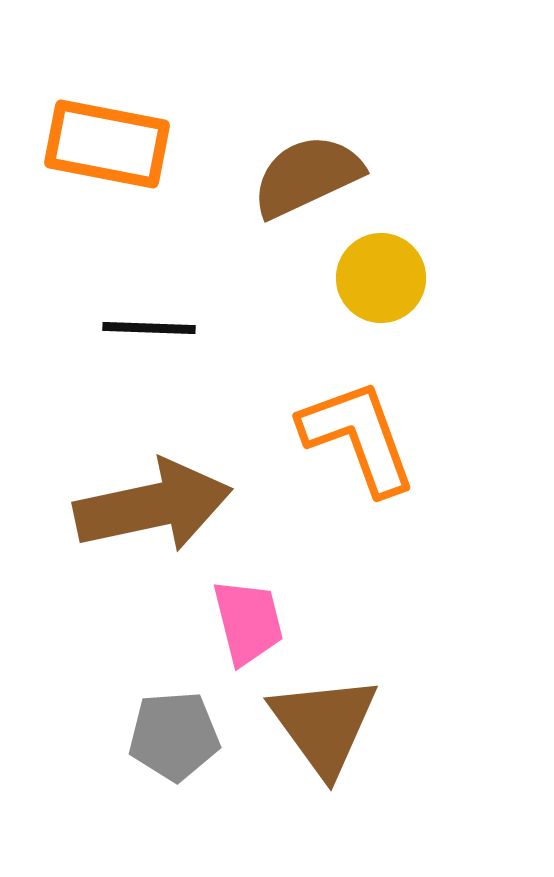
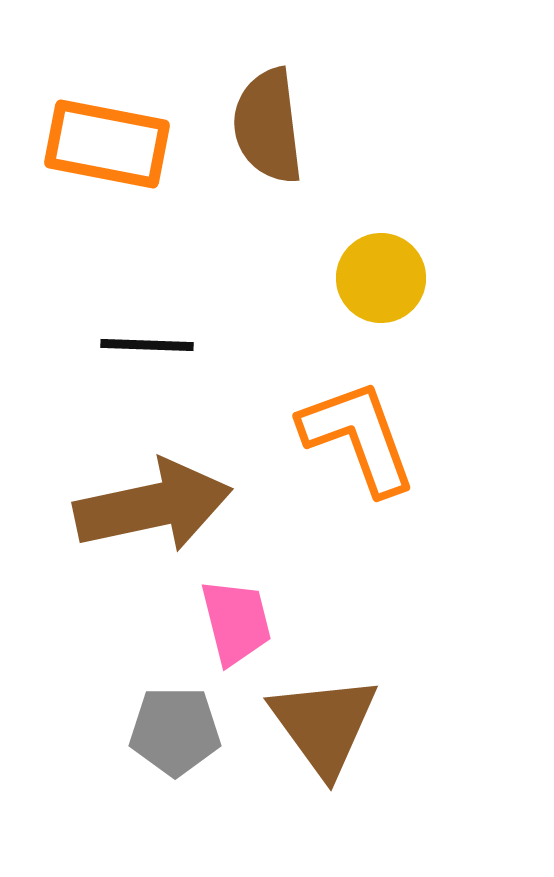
brown semicircle: moved 39 px left, 50 px up; rotated 72 degrees counterclockwise
black line: moved 2 px left, 17 px down
pink trapezoid: moved 12 px left
gray pentagon: moved 1 px right, 5 px up; rotated 4 degrees clockwise
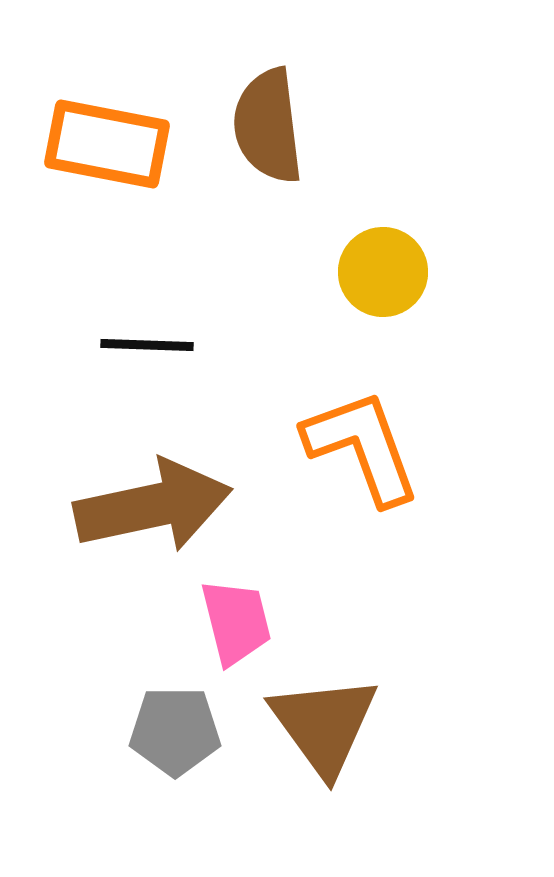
yellow circle: moved 2 px right, 6 px up
orange L-shape: moved 4 px right, 10 px down
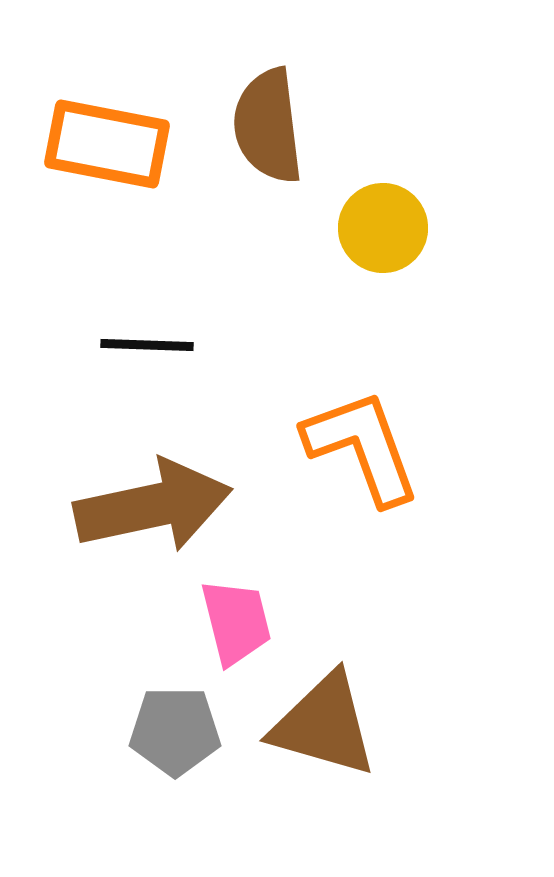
yellow circle: moved 44 px up
brown triangle: rotated 38 degrees counterclockwise
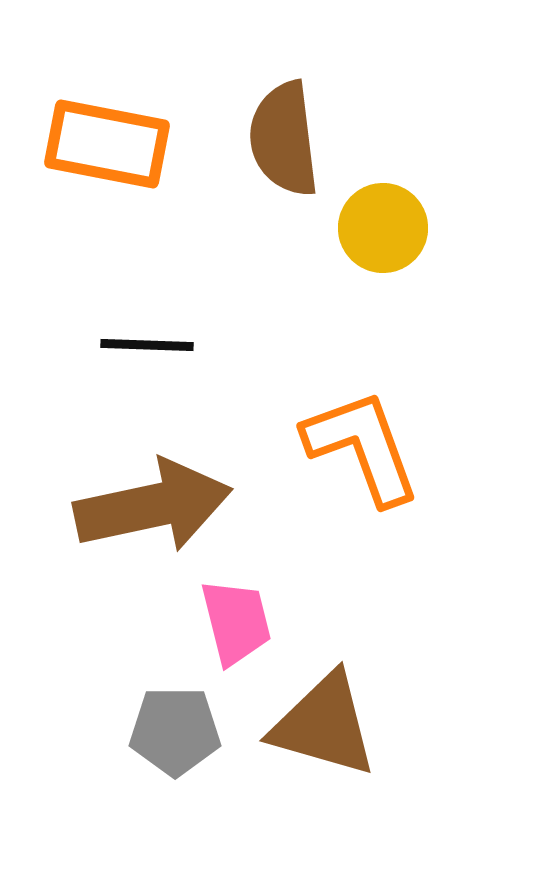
brown semicircle: moved 16 px right, 13 px down
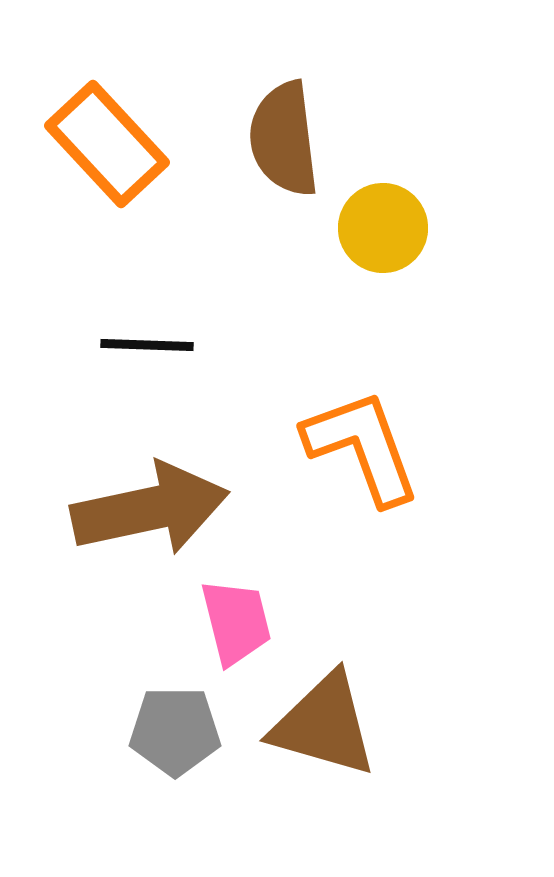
orange rectangle: rotated 36 degrees clockwise
brown arrow: moved 3 px left, 3 px down
